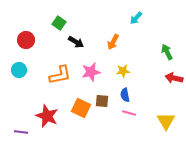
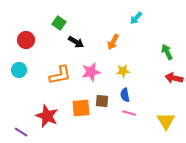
orange square: rotated 30 degrees counterclockwise
purple line: rotated 24 degrees clockwise
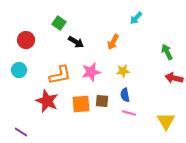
orange square: moved 4 px up
red star: moved 15 px up
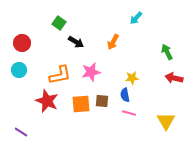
red circle: moved 4 px left, 3 px down
yellow star: moved 9 px right, 7 px down
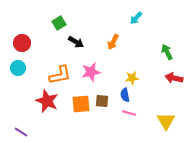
green square: rotated 24 degrees clockwise
cyan circle: moved 1 px left, 2 px up
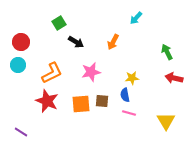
red circle: moved 1 px left, 1 px up
cyan circle: moved 3 px up
orange L-shape: moved 8 px left, 2 px up; rotated 15 degrees counterclockwise
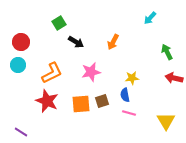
cyan arrow: moved 14 px right
brown square: rotated 24 degrees counterclockwise
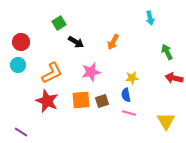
cyan arrow: rotated 56 degrees counterclockwise
blue semicircle: moved 1 px right
orange square: moved 4 px up
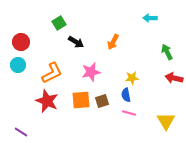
cyan arrow: rotated 104 degrees clockwise
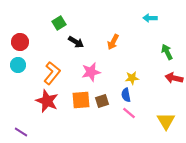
red circle: moved 1 px left
orange L-shape: rotated 25 degrees counterclockwise
pink line: rotated 24 degrees clockwise
